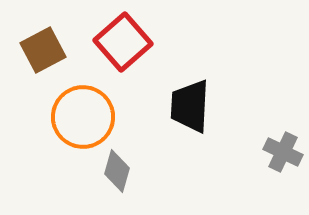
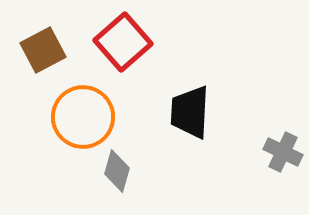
black trapezoid: moved 6 px down
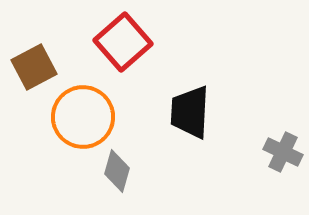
brown square: moved 9 px left, 17 px down
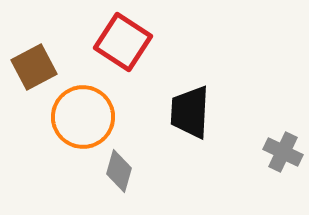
red square: rotated 16 degrees counterclockwise
gray diamond: moved 2 px right
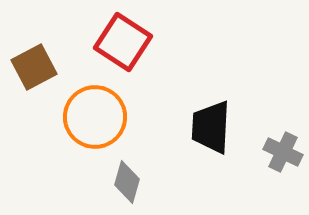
black trapezoid: moved 21 px right, 15 px down
orange circle: moved 12 px right
gray diamond: moved 8 px right, 11 px down
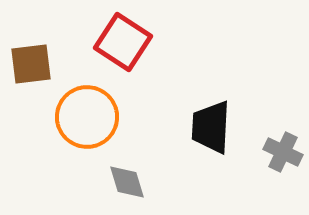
brown square: moved 3 px left, 3 px up; rotated 21 degrees clockwise
orange circle: moved 8 px left
gray diamond: rotated 33 degrees counterclockwise
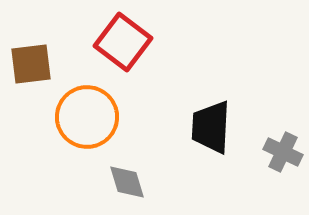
red square: rotated 4 degrees clockwise
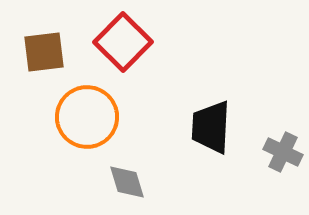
red square: rotated 8 degrees clockwise
brown square: moved 13 px right, 12 px up
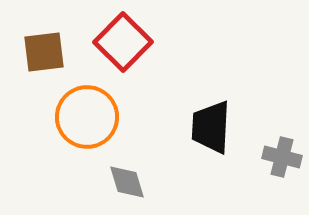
gray cross: moved 1 px left, 5 px down; rotated 12 degrees counterclockwise
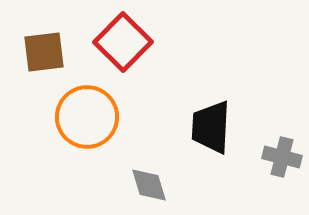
gray diamond: moved 22 px right, 3 px down
